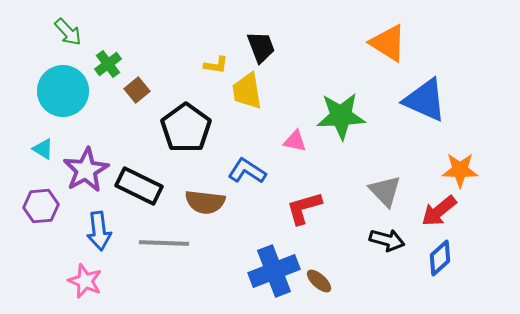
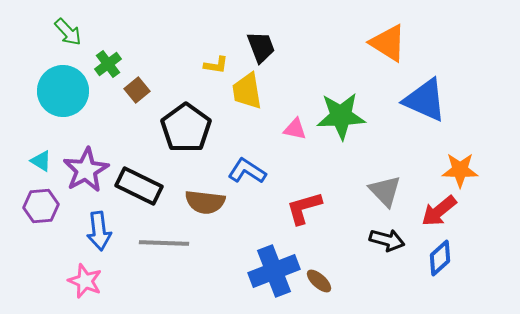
pink triangle: moved 12 px up
cyan triangle: moved 2 px left, 12 px down
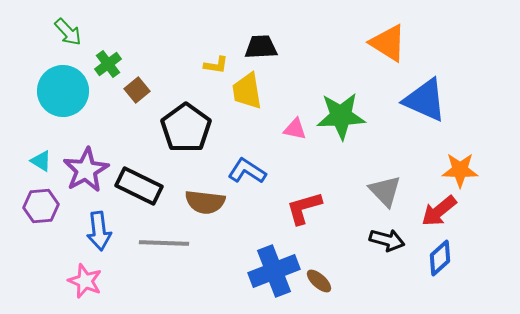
black trapezoid: rotated 72 degrees counterclockwise
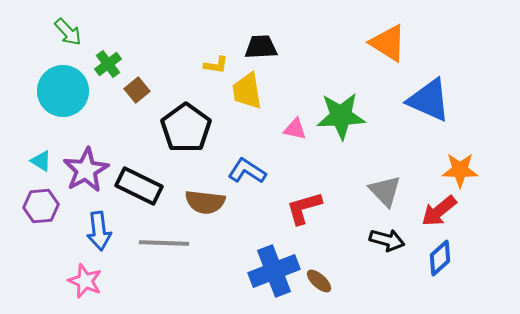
blue triangle: moved 4 px right
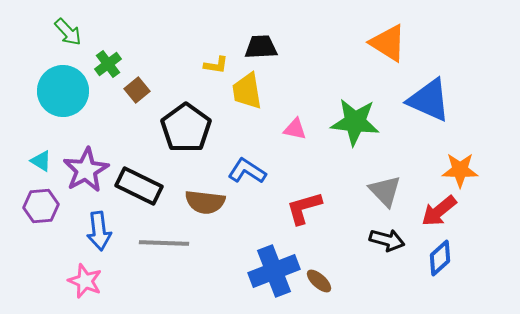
green star: moved 14 px right, 6 px down; rotated 9 degrees clockwise
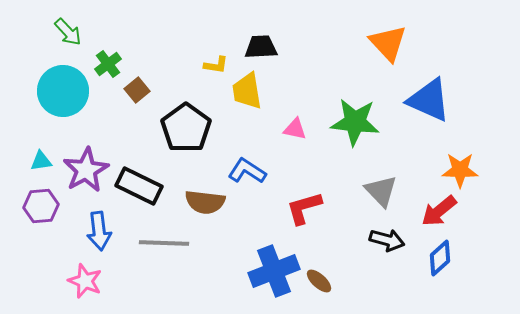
orange triangle: rotated 15 degrees clockwise
cyan triangle: rotated 40 degrees counterclockwise
gray triangle: moved 4 px left
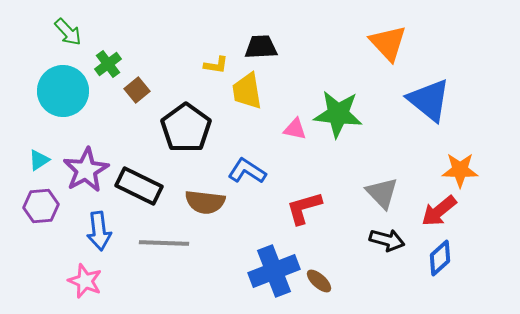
blue triangle: rotated 15 degrees clockwise
green star: moved 17 px left, 8 px up
cyan triangle: moved 2 px left, 1 px up; rotated 25 degrees counterclockwise
gray triangle: moved 1 px right, 2 px down
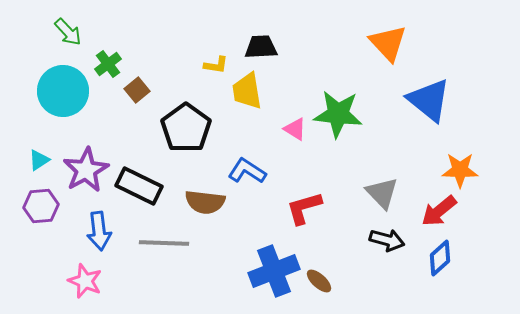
pink triangle: rotated 20 degrees clockwise
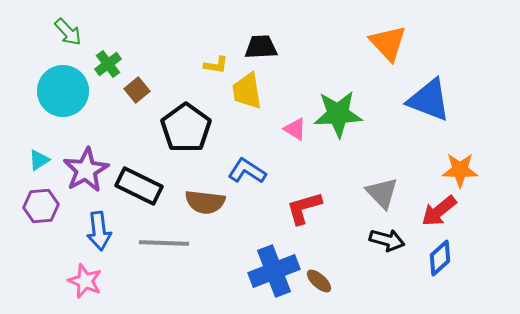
blue triangle: rotated 18 degrees counterclockwise
green star: rotated 9 degrees counterclockwise
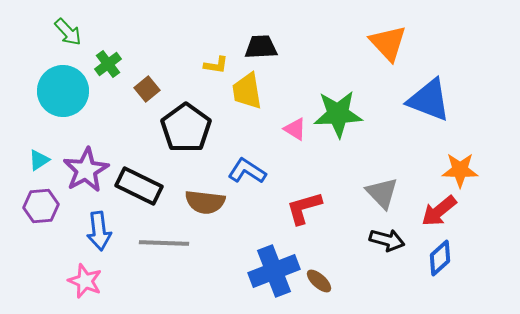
brown square: moved 10 px right, 1 px up
